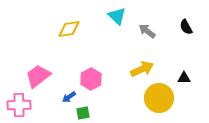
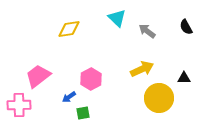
cyan triangle: moved 2 px down
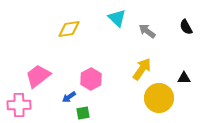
yellow arrow: rotated 30 degrees counterclockwise
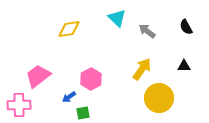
black triangle: moved 12 px up
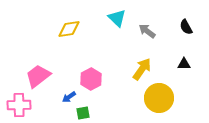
black triangle: moved 2 px up
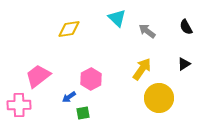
black triangle: rotated 32 degrees counterclockwise
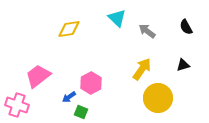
black triangle: moved 1 px left, 1 px down; rotated 16 degrees clockwise
pink hexagon: moved 4 px down
yellow circle: moved 1 px left
pink cross: moved 2 px left; rotated 20 degrees clockwise
green square: moved 2 px left, 1 px up; rotated 32 degrees clockwise
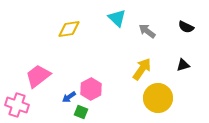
black semicircle: rotated 35 degrees counterclockwise
pink hexagon: moved 6 px down
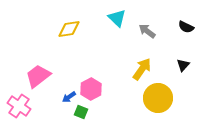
black triangle: rotated 32 degrees counterclockwise
pink cross: moved 2 px right, 1 px down; rotated 15 degrees clockwise
